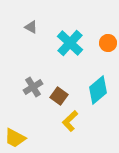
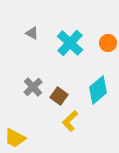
gray triangle: moved 1 px right, 6 px down
gray cross: rotated 12 degrees counterclockwise
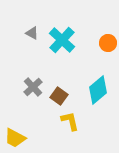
cyan cross: moved 8 px left, 3 px up
yellow L-shape: rotated 120 degrees clockwise
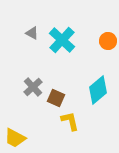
orange circle: moved 2 px up
brown square: moved 3 px left, 2 px down; rotated 12 degrees counterclockwise
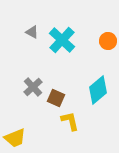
gray triangle: moved 1 px up
yellow trapezoid: rotated 50 degrees counterclockwise
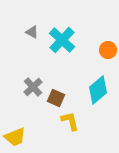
orange circle: moved 9 px down
yellow trapezoid: moved 1 px up
